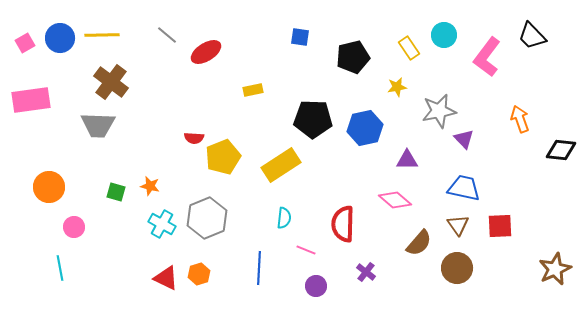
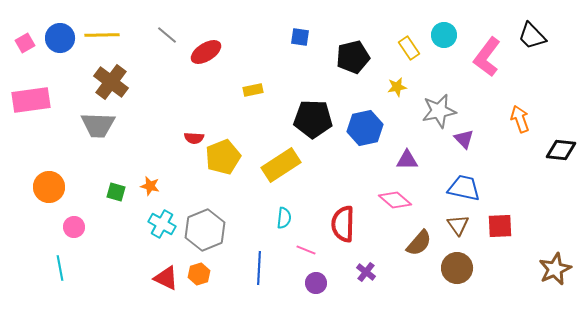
gray hexagon at (207, 218): moved 2 px left, 12 px down
purple circle at (316, 286): moved 3 px up
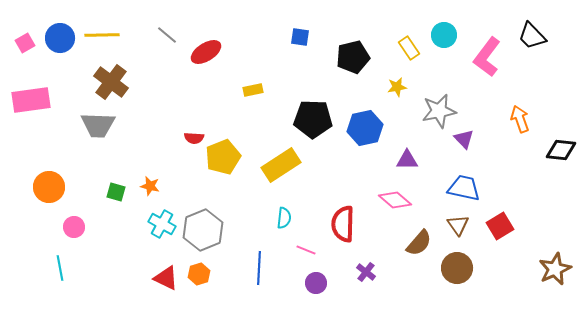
red square at (500, 226): rotated 28 degrees counterclockwise
gray hexagon at (205, 230): moved 2 px left
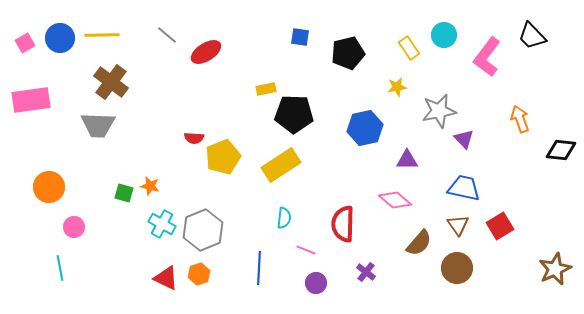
black pentagon at (353, 57): moved 5 px left, 4 px up
yellow rectangle at (253, 90): moved 13 px right, 1 px up
black pentagon at (313, 119): moved 19 px left, 5 px up
green square at (116, 192): moved 8 px right, 1 px down
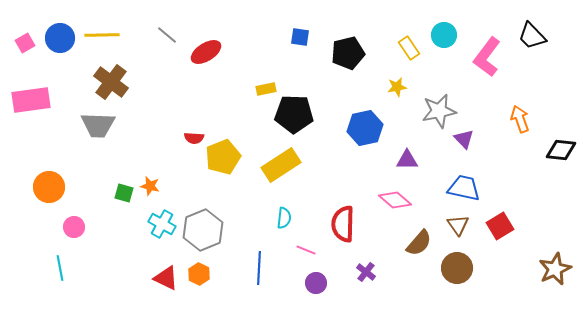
orange hexagon at (199, 274): rotated 15 degrees counterclockwise
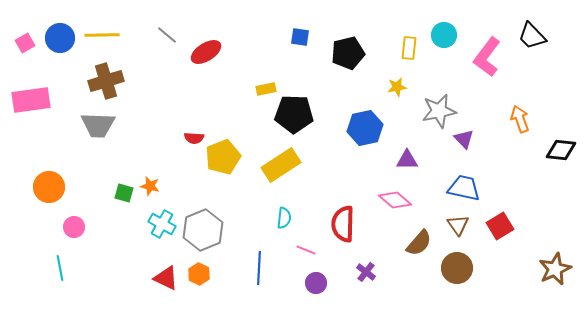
yellow rectangle at (409, 48): rotated 40 degrees clockwise
brown cross at (111, 82): moved 5 px left, 1 px up; rotated 36 degrees clockwise
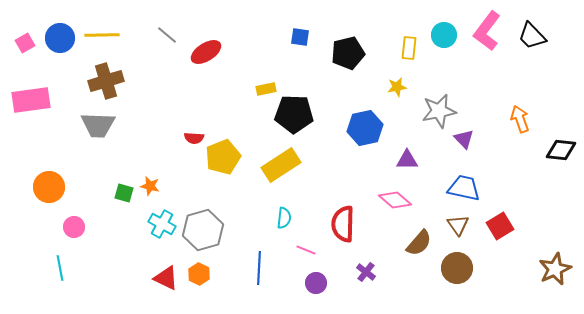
pink L-shape at (487, 57): moved 26 px up
gray hexagon at (203, 230): rotated 6 degrees clockwise
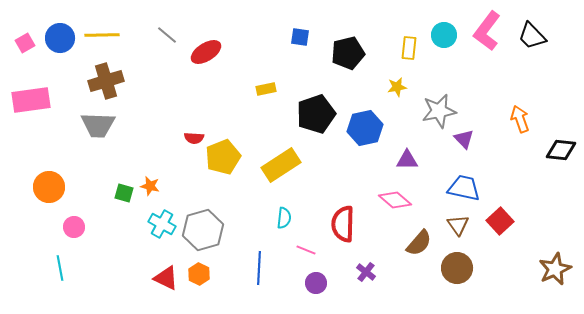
black pentagon at (294, 114): moved 22 px right; rotated 21 degrees counterclockwise
red square at (500, 226): moved 5 px up; rotated 12 degrees counterclockwise
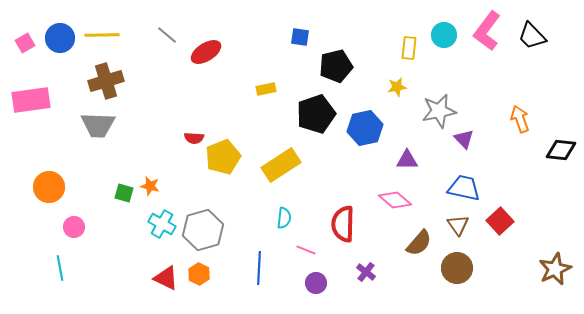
black pentagon at (348, 53): moved 12 px left, 13 px down
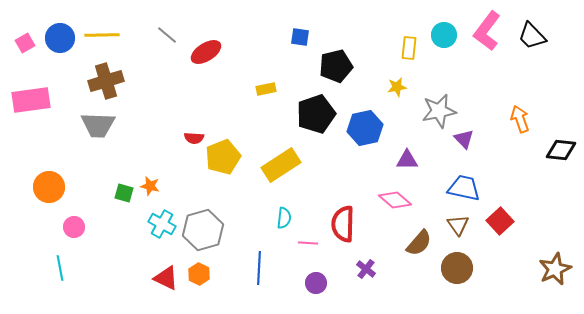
pink line at (306, 250): moved 2 px right, 7 px up; rotated 18 degrees counterclockwise
purple cross at (366, 272): moved 3 px up
